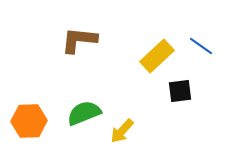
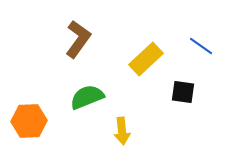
brown L-shape: moved 1 px left, 1 px up; rotated 120 degrees clockwise
yellow rectangle: moved 11 px left, 3 px down
black square: moved 3 px right, 1 px down; rotated 15 degrees clockwise
green semicircle: moved 3 px right, 16 px up
yellow arrow: rotated 48 degrees counterclockwise
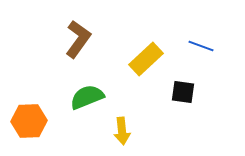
blue line: rotated 15 degrees counterclockwise
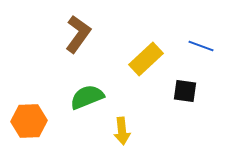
brown L-shape: moved 5 px up
black square: moved 2 px right, 1 px up
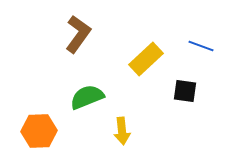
orange hexagon: moved 10 px right, 10 px down
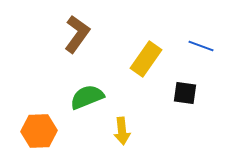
brown L-shape: moved 1 px left
yellow rectangle: rotated 12 degrees counterclockwise
black square: moved 2 px down
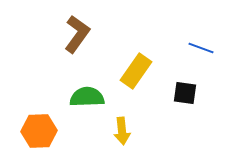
blue line: moved 2 px down
yellow rectangle: moved 10 px left, 12 px down
green semicircle: rotated 20 degrees clockwise
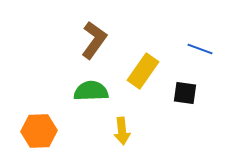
brown L-shape: moved 17 px right, 6 px down
blue line: moved 1 px left, 1 px down
yellow rectangle: moved 7 px right
green semicircle: moved 4 px right, 6 px up
